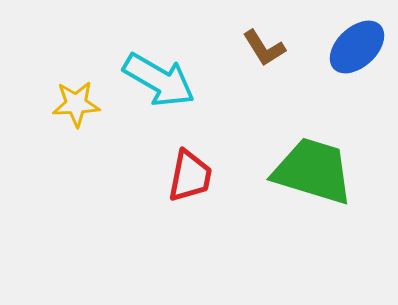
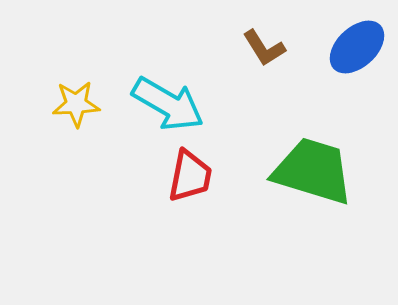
cyan arrow: moved 9 px right, 24 px down
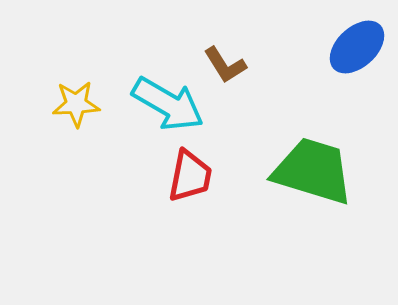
brown L-shape: moved 39 px left, 17 px down
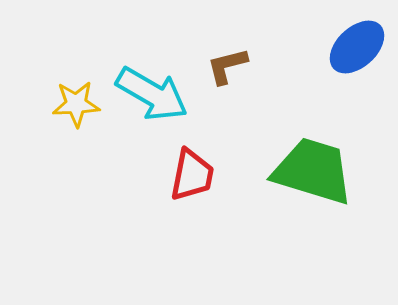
brown L-shape: moved 2 px right, 1 px down; rotated 108 degrees clockwise
cyan arrow: moved 16 px left, 10 px up
red trapezoid: moved 2 px right, 1 px up
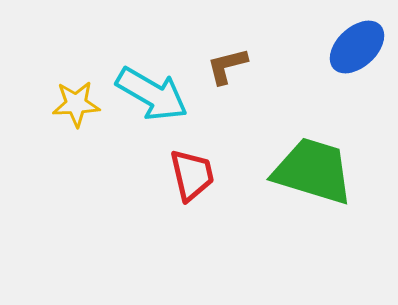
red trapezoid: rotated 24 degrees counterclockwise
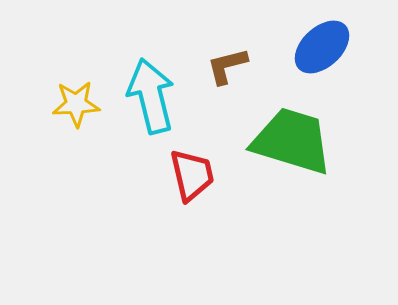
blue ellipse: moved 35 px left
cyan arrow: moved 1 px left, 2 px down; rotated 134 degrees counterclockwise
green trapezoid: moved 21 px left, 30 px up
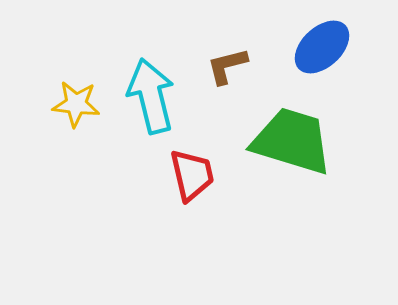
yellow star: rotated 9 degrees clockwise
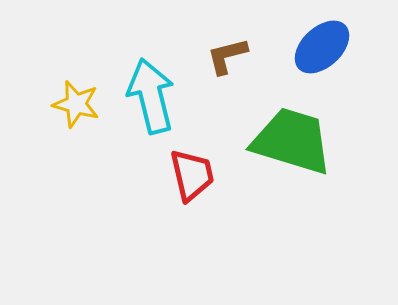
brown L-shape: moved 10 px up
yellow star: rotated 9 degrees clockwise
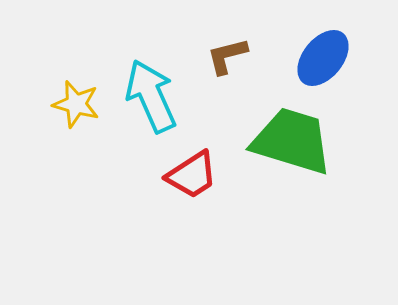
blue ellipse: moved 1 px right, 11 px down; rotated 8 degrees counterclockwise
cyan arrow: rotated 10 degrees counterclockwise
red trapezoid: rotated 70 degrees clockwise
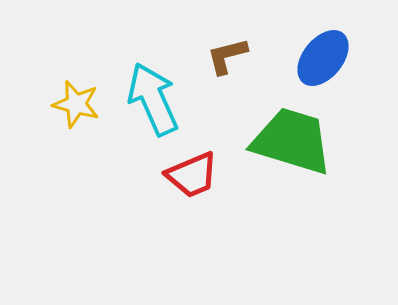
cyan arrow: moved 2 px right, 3 px down
red trapezoid: rotated 10 degrees clockwise
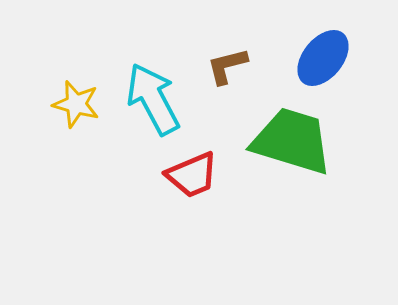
brown L-shape: moved 10 px down
cyan arrow: rotated 4 degrees counterclockwise
